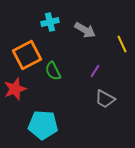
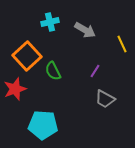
orange square: moved 1 px down; rotated 16 degrees counterclockwise
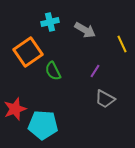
orange square: moved 1 px right, 4 px up; rotated 8 degrees clockwise
red star: moved 20 px down
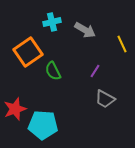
cyan cross: moved 2 px right
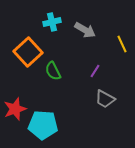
orange square: rotated 8 degrees counterclockwise
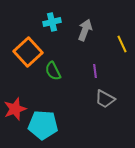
gray arrow: rotated 100 degrees counterclockwise
purple line: rotated 40 degrees counterclockwise
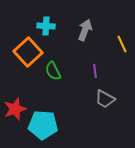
cyan cross: moved 6 px left, 4 px down; rotated 18 degrees clockwise
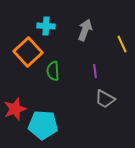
green semicircle: rotated 24 degrees clockwise
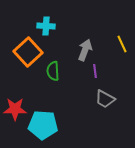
gray arrow: moved 20 px down
red star: rotated 20 degrees clockwise
